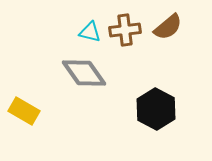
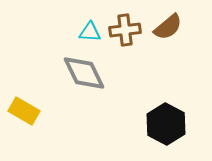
cyan triangle: rotated 10 degrees counterclockwise
gray diamond: rotated 9 degrees clockwise
black hexagon: moved 10 px right, 15 px down
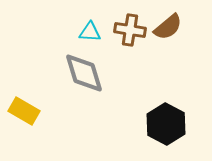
brown cross: moved 5 px right; rotated 16 degrees clockwise
gray diamond: rotated 9 degrees clockwise
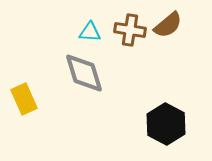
brown semicircle: moved 2 px up
yellow rectangle: moved 12 px up; rotated 36 degrees clockwise
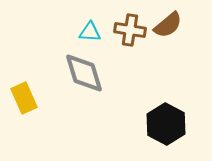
yellow rectangle: moved 1 px up
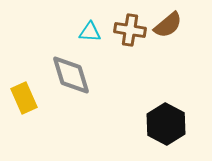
gray diamond: moved 13 px left, 2 px down
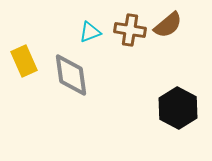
cyan triangle: rotated 25 degrees counterclockwise
gray diamond: rotated 9 degrees clockwise
yellow rectangle: moved 37 px up
black hexagon: moved 12 px right, 16 px up
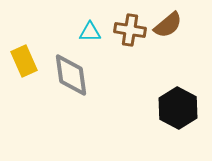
cyan triangle: rotated 20 degrees clockwise
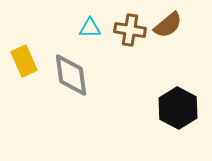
cyan triangle: moved 4 px up
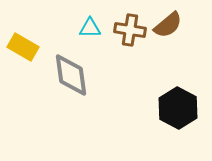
yellow rectangle: moved 1 px left, 14 px up; rotated 36 degrees counterclockwise
